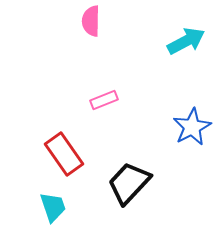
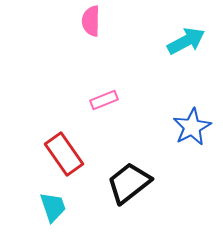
black trapezoid: rotated 9 degrees clockwise
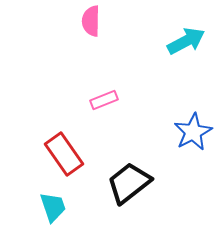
blue star: moved 1 px right, 5 px down
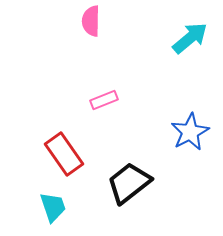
cyan arrow: moved 4 px right, 3 px up; rotated 12 degrees counterclockwise
blue star: moved 3 px left
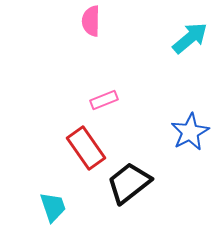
red rectangle: moved 22 px right, 6 px up
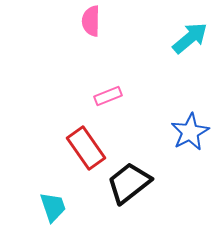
pink rectangle: moved 4 px right, 4 px up
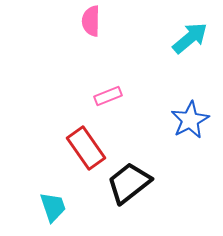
blue star: moved 12 px up
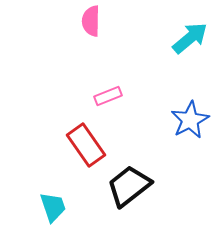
red rectangle: moved 3 px up
black trapezoid: moved 3 px down
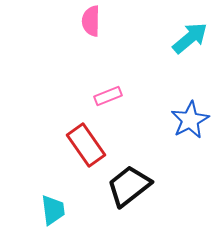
cyan trapezoid: moved 3 px down; rotated 12 degrees clockwise
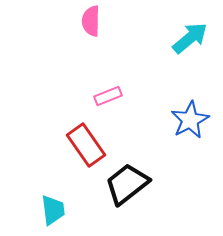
black trapezoid: moved 2 px left, 2 px up
